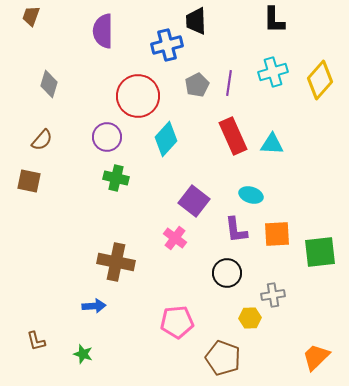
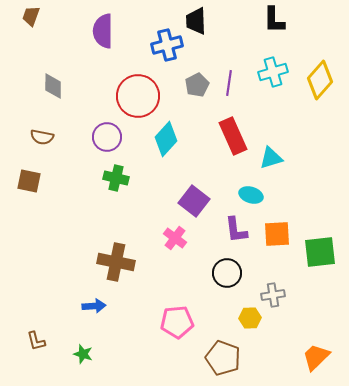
gray diamond: moved 4 px right, 2 px down; rotated 16 degrees counterclockwise
brown semicircle: moved 3 px up; rotated 60 degrees clockwise
cyan triangle: moved 1 px left, 14 px down; rotated 20 degrees counterclockwise
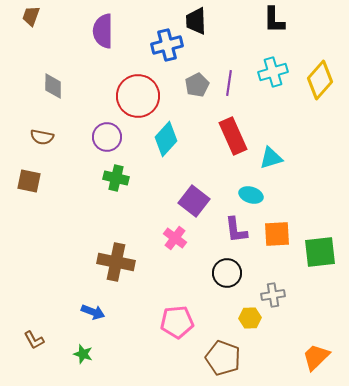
blue arrow: moved 1 px left, 6 px down; rotated 25 degrees clockwise
brown L-shape: moved 2 px left, 1 px up; rotated 15 degrees counterclockwise
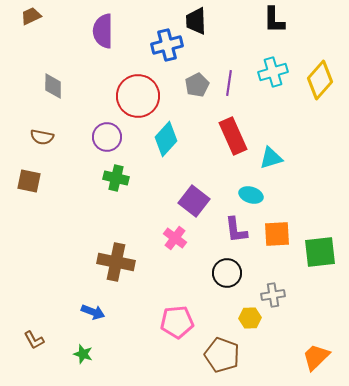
brown trapezoid: rotated 45 degrees clockwise
brown pentagon: moved 1 px left, 3 px up
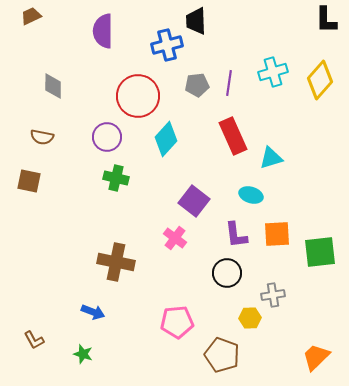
black L-shape: moved 52 px right
gray pentagon: rotated 20 degrees clockwise
purple L-shape: moved 5 px down
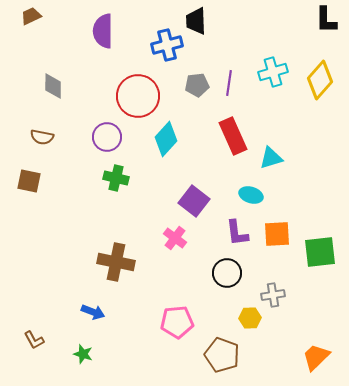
purple L-shape: moved 1 px right, 2 px up
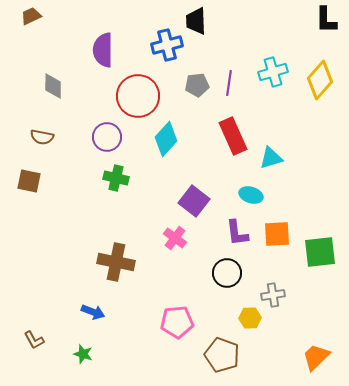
purple semicircle: moved 19 px down
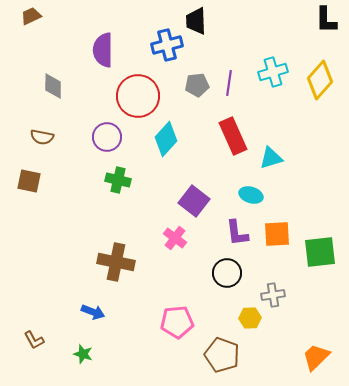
green cross: moved 2 px right, 2 px down
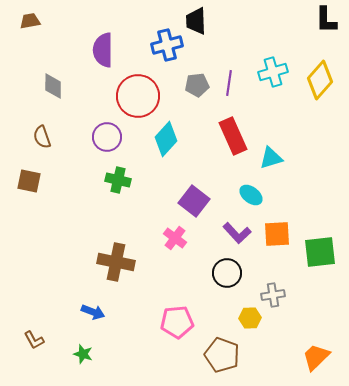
brown trapezoid: moved 1 px left, 5 px down; rotated 15 degrees clockwise
brown semicircle: rotated 60 degrees clockwise
cyan ellipse: rotated 20 degrees clockwise
purple L-shape: rotated 36 degrees counterclockwise
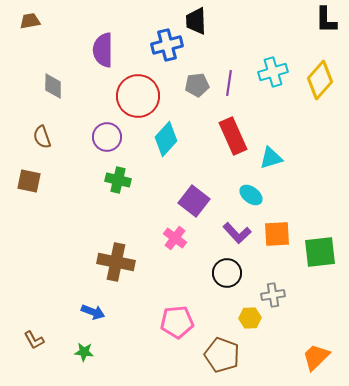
green star: moved 1 px right, 2 px up; rotated 12 degrees counterclockwise
